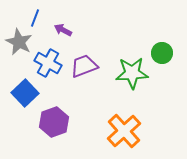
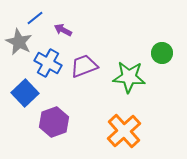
blue line: rotated 30 degrees clockwise
green star: moved 3 px left, 4 px down; rotated 8 degrees clockwise
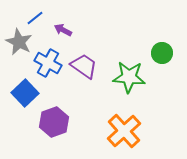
purple trapezoid: rotated 56 degrees clockwise
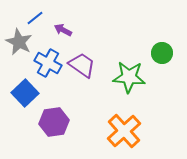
purple trapezoid: moved 2 px left, 1 px up
purple hexagon: rotated 12 degrees clockwise
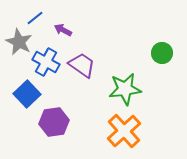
blue cross: moved 2 px left, 1 px up
green star: moved 4 px left, 12 px down; rotated 12 degrees counterclockwise
blue square: moved 2 px right, 1 px down
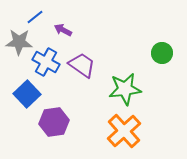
blue line: moved 1 px up
gray star: rotated 24 degrees counterclockwise
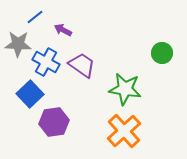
gray star: moved 1 px left, 2 px down
green star: rotated 16 degrees clockwise
blue square: moved 3 px right
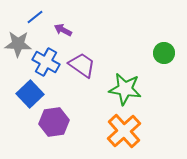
green circle: moved 2 px right
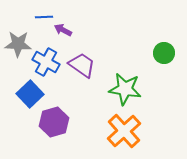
blue line: moved 9 px right; rotated 36 degrees clockwise
purple hexagon: rotated 8 degrees counterclockwise
